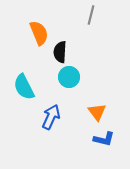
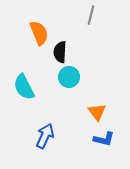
blue arrow: moved 6 px left, 19 px down
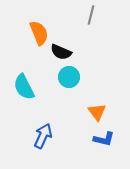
black semicircle: moved 1 px right; rotated 70 degrees counterclockwise
blue arrow: moved 2 px left
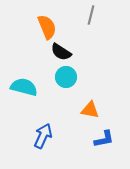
orange semicircle: moved 8 px right, 6 px up
black semicircle: rotated 10 degrees clockwise
cyan circle: moved 3 px left
cyan semicircle: rotated 132 degrees clockwise
orange triangle: moved 7 px left, 2 px up; rotated 42 degrees counterclockwise
blue L-shape: rotated 25 degrees counterclockwise
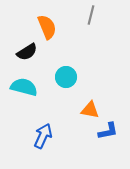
black semicircle: moved 34 px left; rotated 65 degrees counterclockwise
blue L-shape: moved 4 px right, 8 px up
